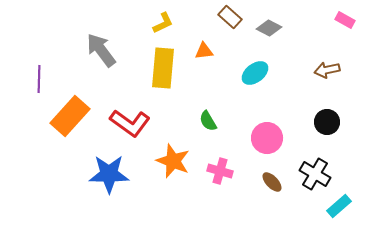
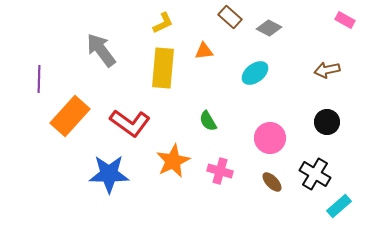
pink circle: moved 3 px right
orange star: rotated 24 degrees clockwise
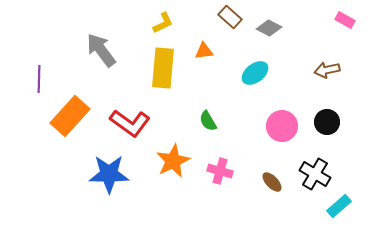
pink circle: moved 12 px right, 12 px up
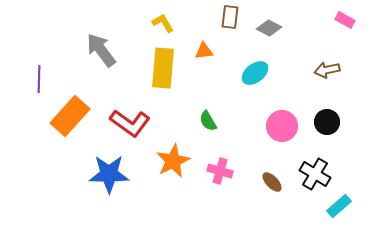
brown rectangle: rotated 55 degrees clockwise
yellow L-shape: rotated 95 degrees counterclockwise
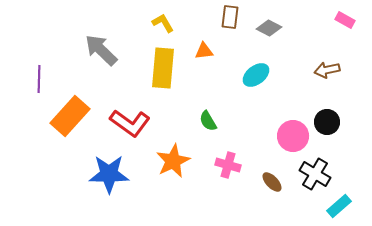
gray arrow: rotated 9 degrees counterclockwise
cyan ellipse: moved 1 px right, 2 px down
pink circle: moved 11 px right, 10 px down
pink cross: moved 8 px right, 6 px up
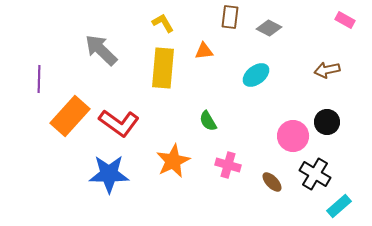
red L-shape: moved 11 px left
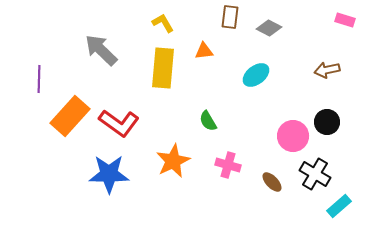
pink rectangle: rotated 12 degrees counterclockwise
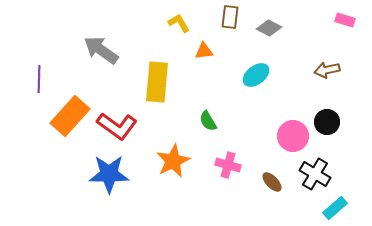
yellow L-shape: moved 16 px right
gray arrow: rotated 9 degrees counterclockwise
yellow rectangle: moved 6 px left, 14 px down
red L-shape: moved 2 px left, 3 px down
cyan rectangle: moved 4 px left, 2 px down
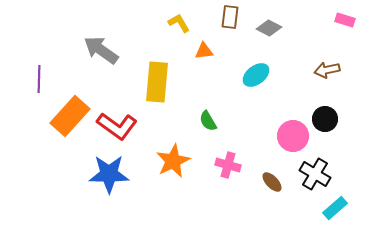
black circle: moved 2 px left, 3 px up
